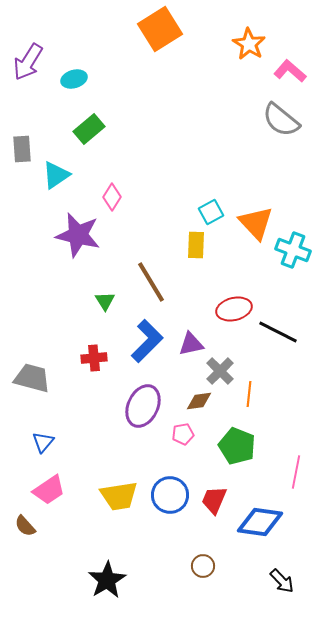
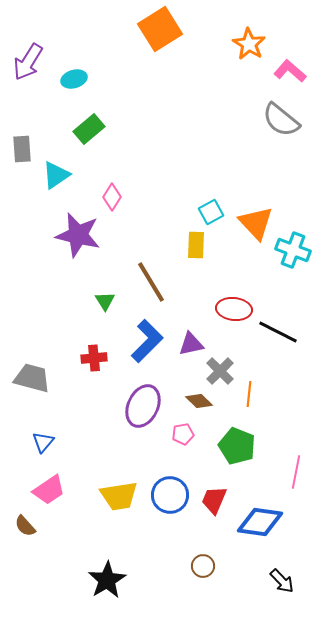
red ellipse: rotated 20 degrees clockwise
brown diamond: rotated 52 degrees clockwise
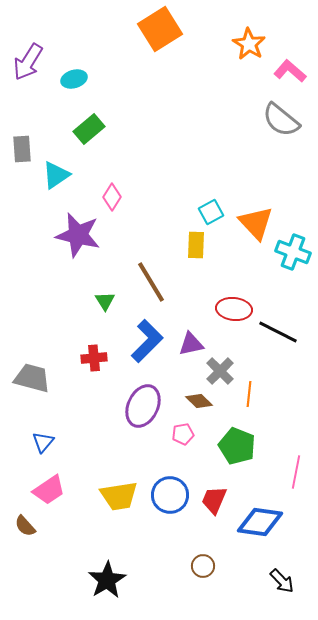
cyan cross: moved 2 px down
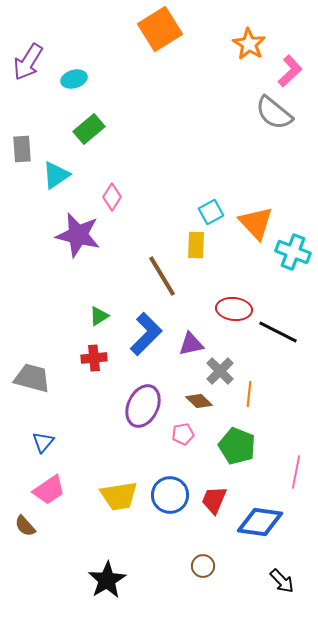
pink L-shape: rotated 96 degrees clockwise
gray semicircle: moved 7 px left, 7 px up
brown line: moved 11 px right, 6 px up
green triangle: moved 6 px left, 15 px down; rotated 30 degrees clockwise
blue L-shape: moved 1 px left, 7 px up
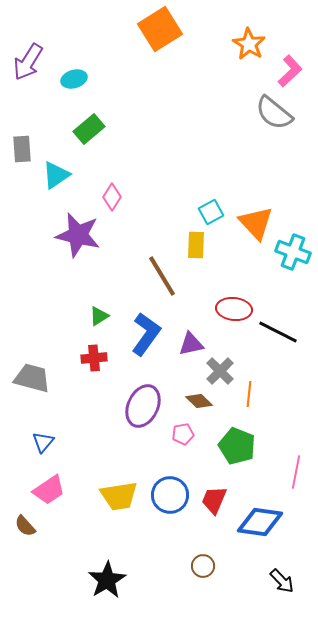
blue L-shape: rotated 9 degrees counterclockwise
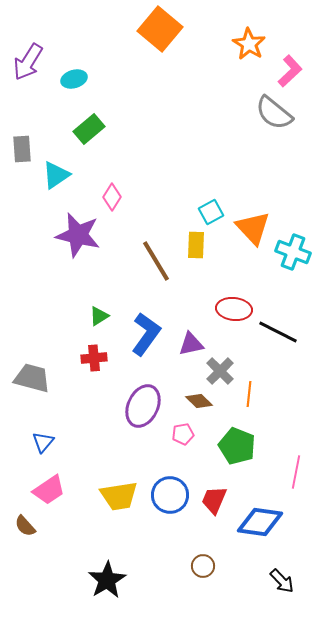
orange square: rotated 18 degrees counterclockwise
orange triangle: moved 3 px left, 5 px down
brown line: moved 6 px left, 15 px up
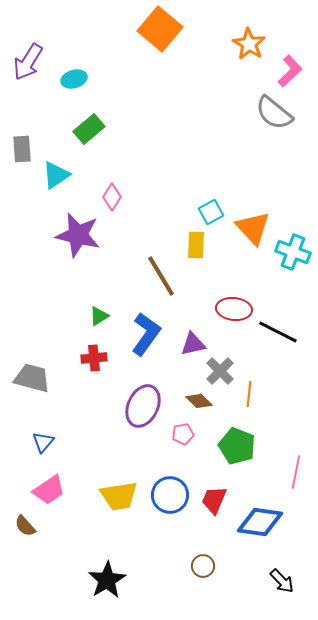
brown line: moved 5 px right, 15 px down
purple triangle: moved 2 px right
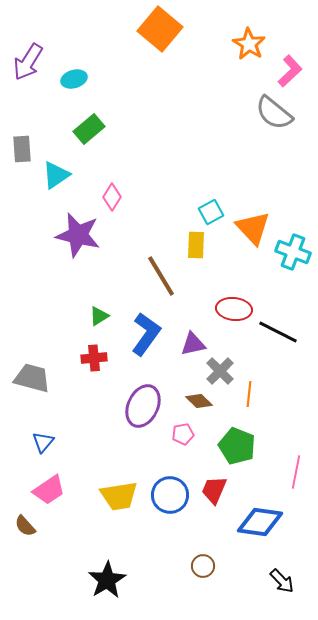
red trapezoid: moved 10 px up
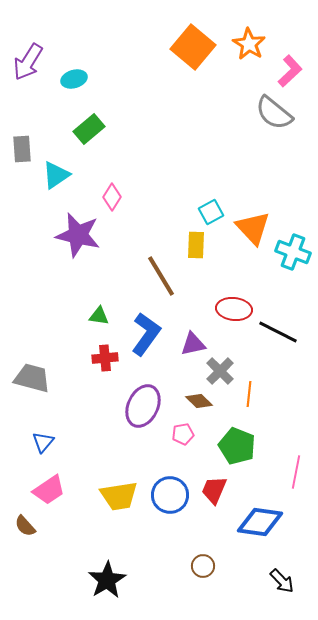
orange square: moved 33 px right, 18 px down
green triangle: rotated 40 degrees clockwise
red cross: moved 11 px right
